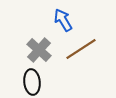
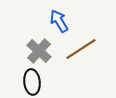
blue arrow: moved 4 px left, 1 px down
gray cross: moved 1 px down
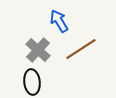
gray cross: moved 1 px left, 1 px up
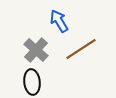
gray cross: moved 2 px left
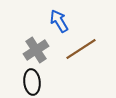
gray cross: rotated 15 degrees clockwise
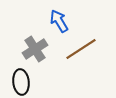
gray cross: moved 1 px left, 1 px up
black ellipse: moved 11 px left
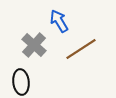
gray cross: moved 1 px left, 4 px up; rotated 15 degrees counterclockwise
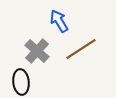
gray cross: moved 3 px right, 6 px down
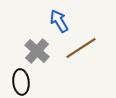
brown line: moved 1 px up
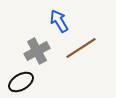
gray cross: rotated 20 degrees clockwise
black ellipse: rotated 65 degrees clockwise
